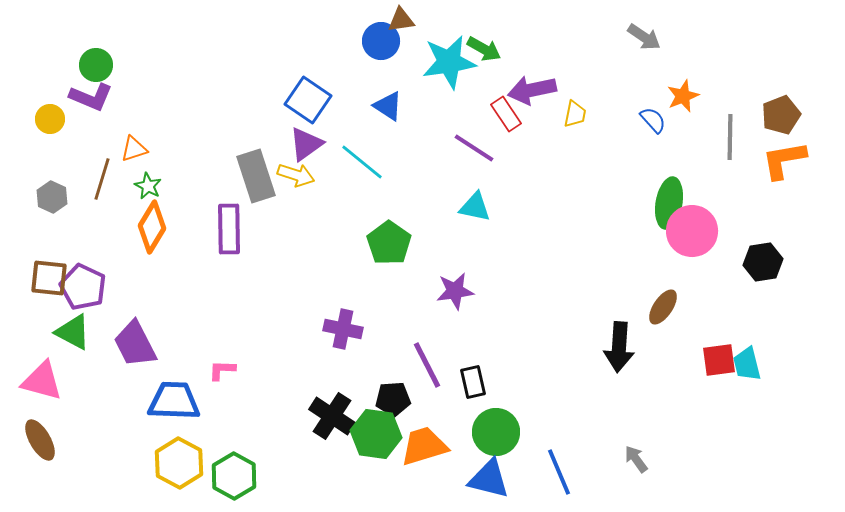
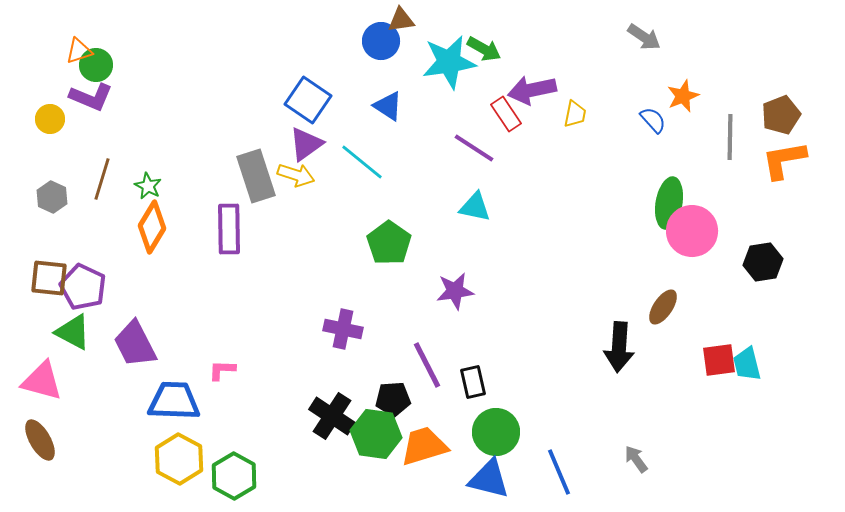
orange triangle at (134, 149): moved 55 px left, 98 px up
yellow hexagon at (179, 463): moved 4 px up
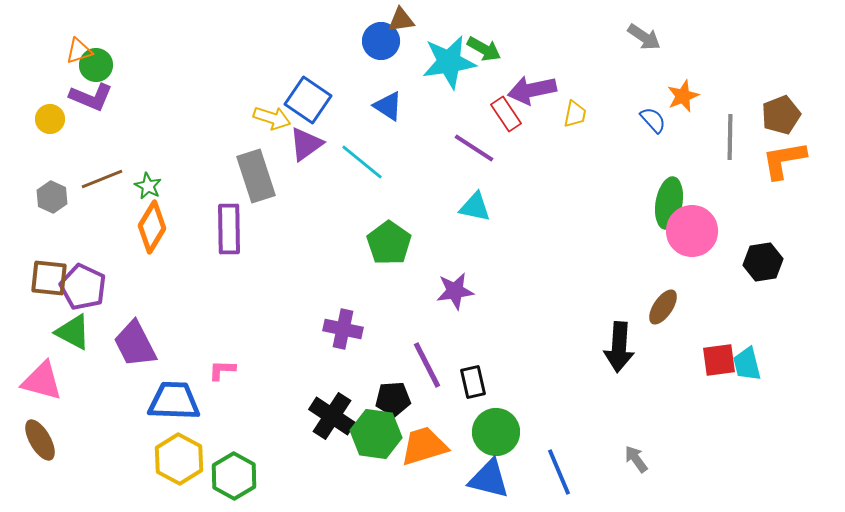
yellow arrow at (296, 175): moved 24 px left, 57 px up
brown line at (102, 179): rotated 51 degrees clockwise
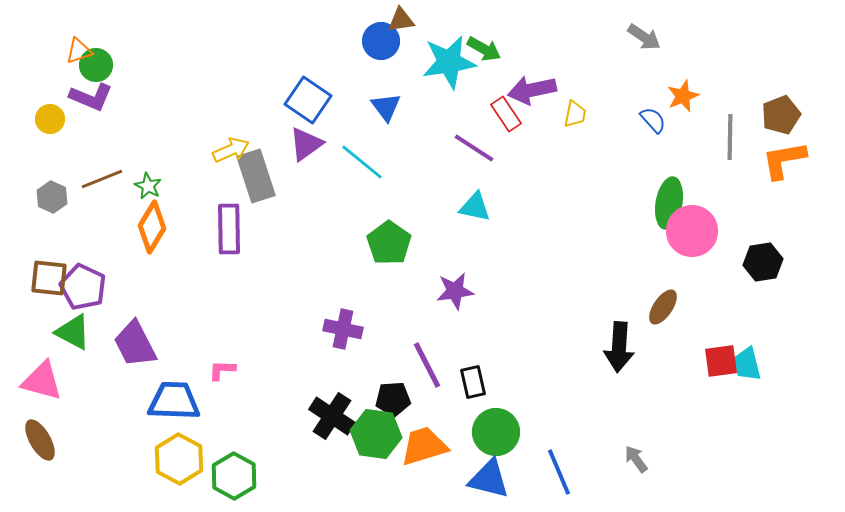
blue triangle at (388, 106): moved 2 px left, 1 px down; rotated 20 degrees clockwise
yellow arrow at (272, 118): moved 41 px left, 32 px down; rotated 42 degrees counterclockwise
red square at (719, 360): moved 2 px right, 1 px down
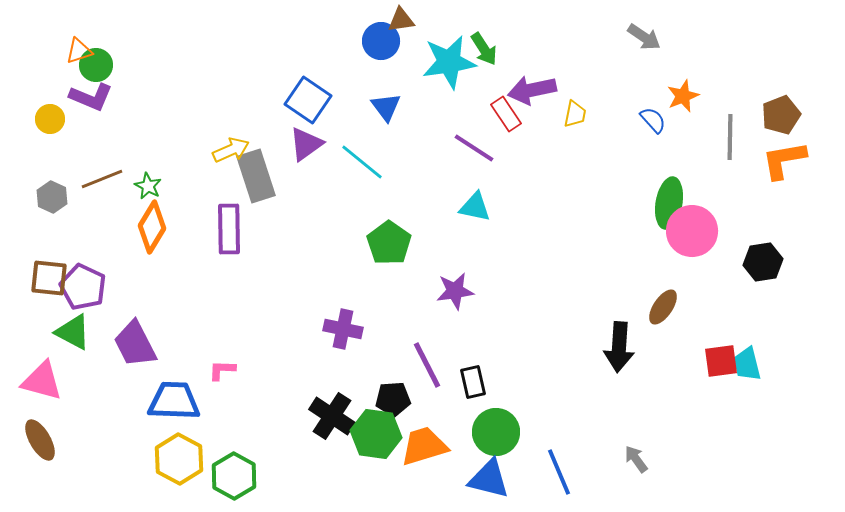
green arrow at (484, 49): rotated 28 degrees clockwise
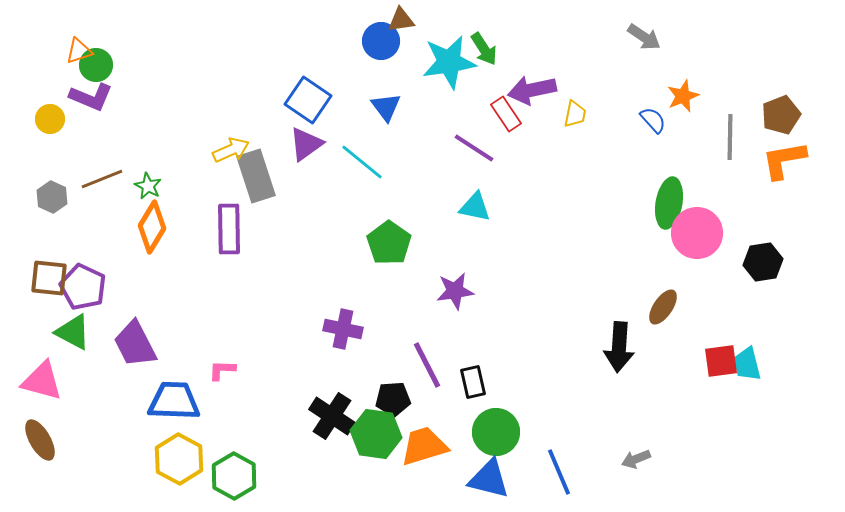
pink circle at (692, 231): moved 5 px right, 2 px down
gray arrow at (636, 459): rotated 76 degrees counterclockwise
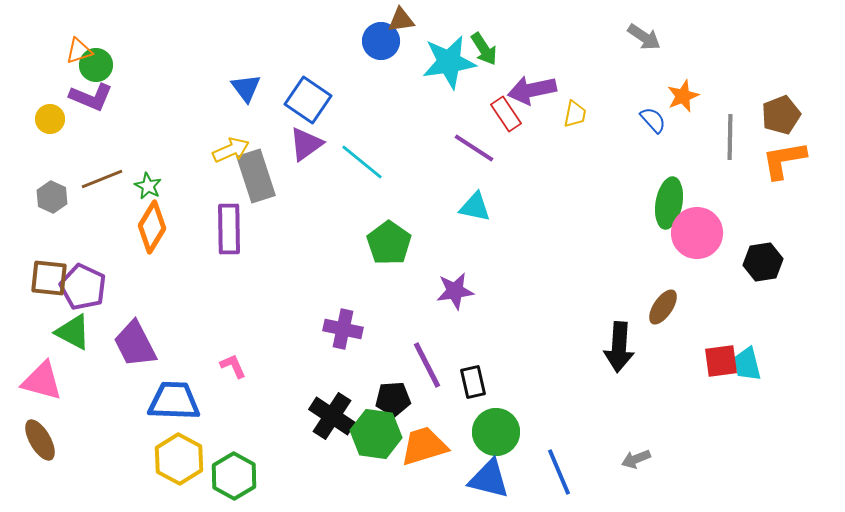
blue triangle at (386, 107): moved 140 px left, 19 px up
pink L-shape at (222, 370): moved 11 px right, 4 px up; rotated 64 degrees clockwise
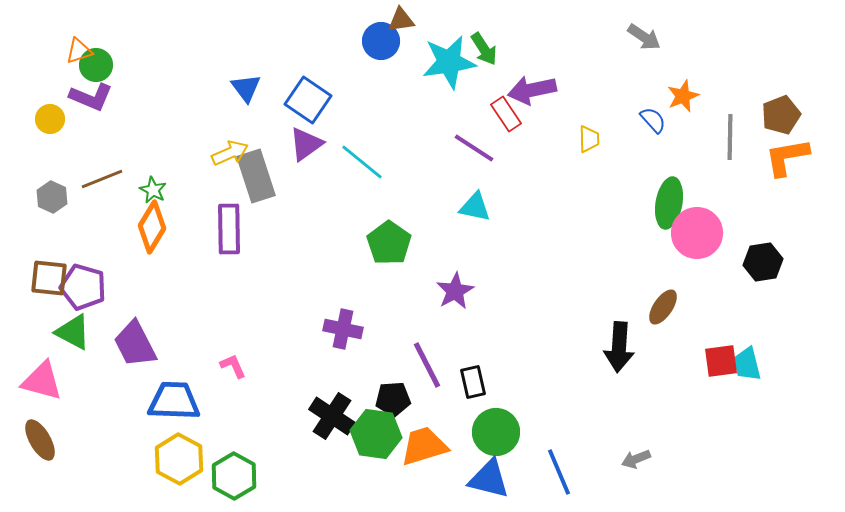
yellow trapezoid at (575, 114): moved 14 px right, 25 px down; rotated 12 degrees counterclockwise
yellow arrow at (231, 150): moved 1 px left, 3 px down
orange L-shape at (784, 160): moved 3 px right, 3 px up
green star at (148, 186): moved 5 px right, 4 px down
purple pentagon at (83, 287): rotated 9 degrees counterclockwise
purple star at (455, 291): rotated 21 degrees counterclockwise
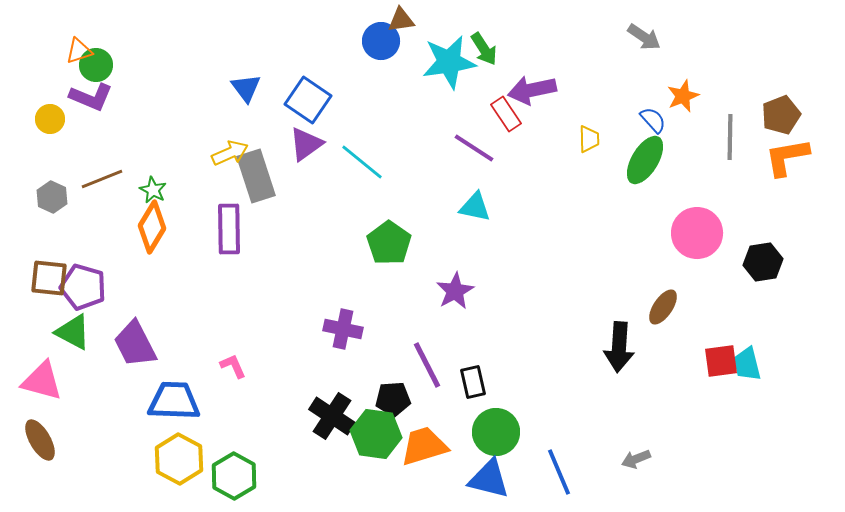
green ellipse at (669, 203): moved 24 px left, 43 px up; rotated 21 degrees clockwise
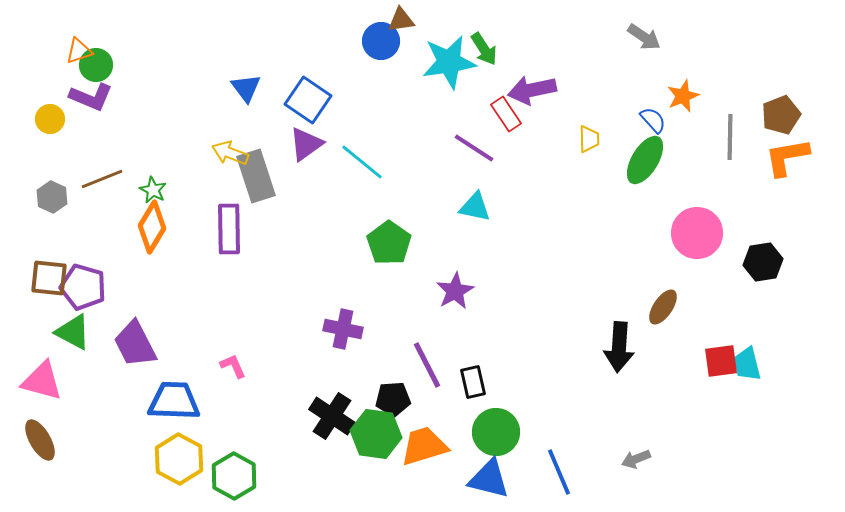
yellow arrow at (230, 153): rotated 135 degrees counterclockwise
